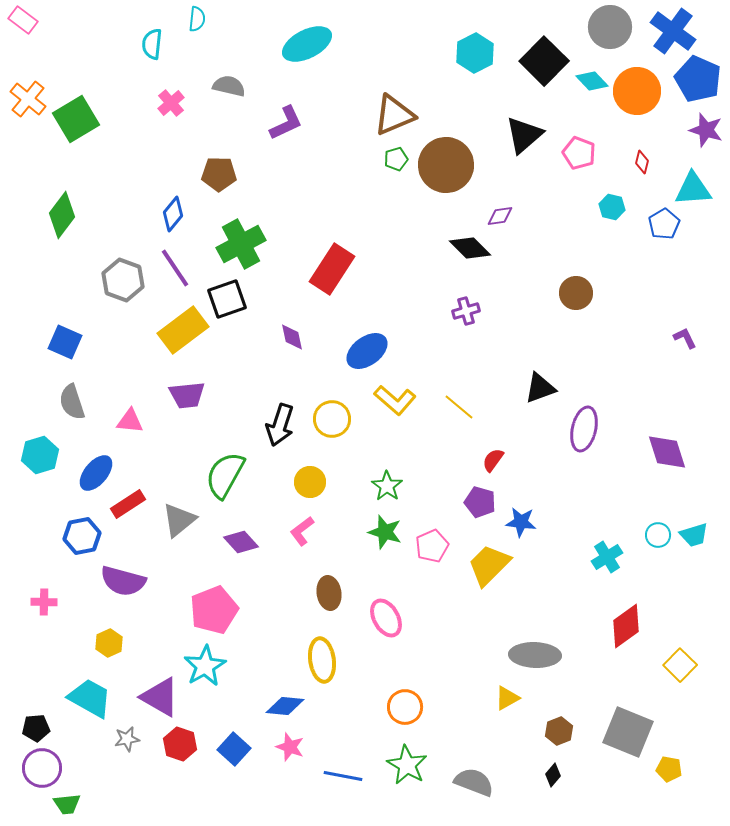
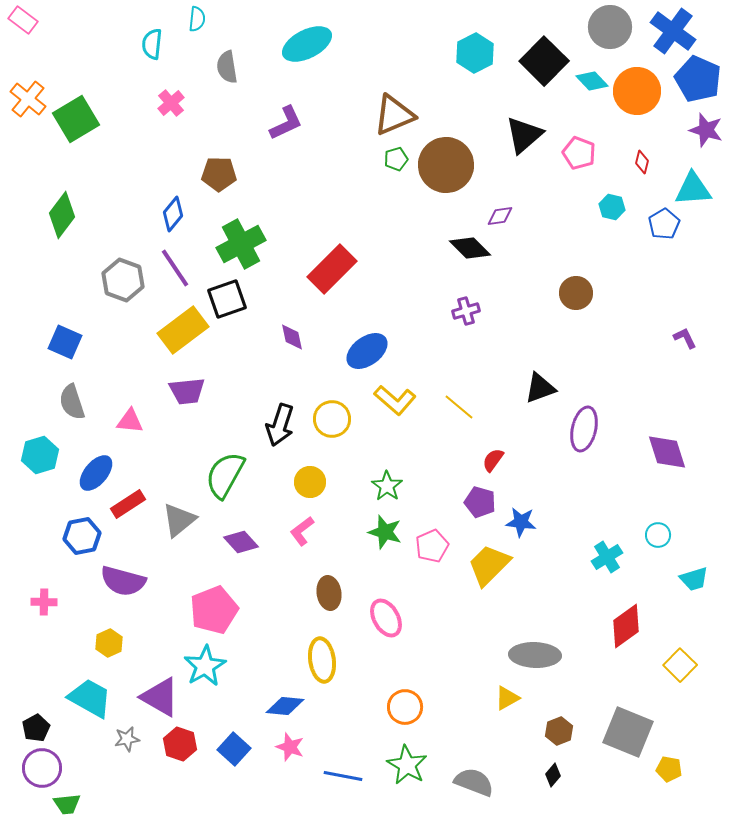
gray semicircle at (229, 86): moved 2 px left, 19 px up; rotated 112 degrees counterclockwise
red rectangle at (332, 269): rotated 12 degrees clockwise
purple trapezoid at (187, 395): moved 4 px up
cyan trapezoid at (694, 535): moved 44 px down
black pentagon at (36, 728): rotated 24 degrees counterclockwise
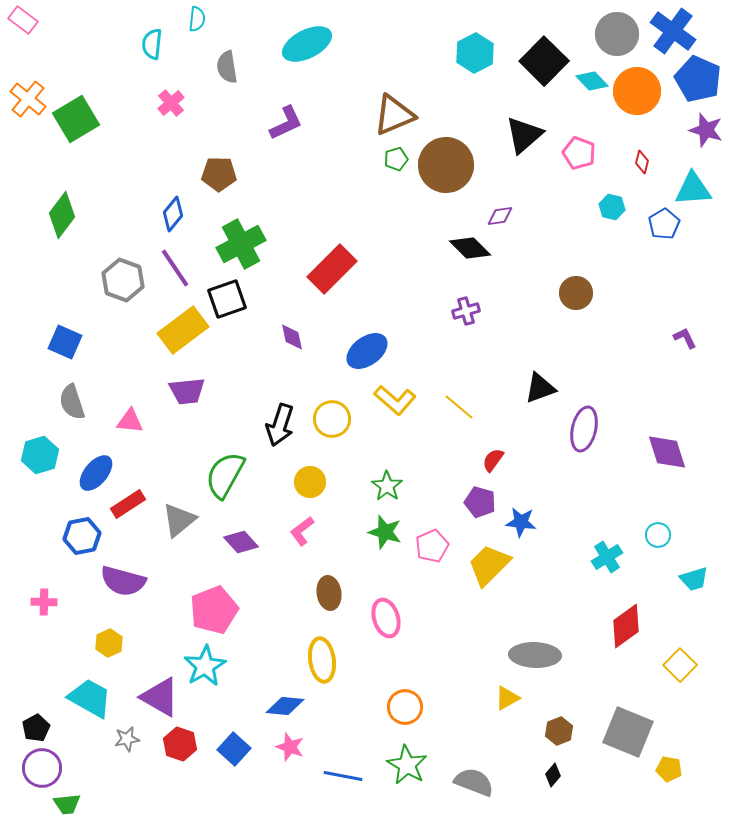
gray circle at (610, 27): moved 7 px right, 7 px down
pink ellipse at (386, 618): rotated 12 degrees clockwise
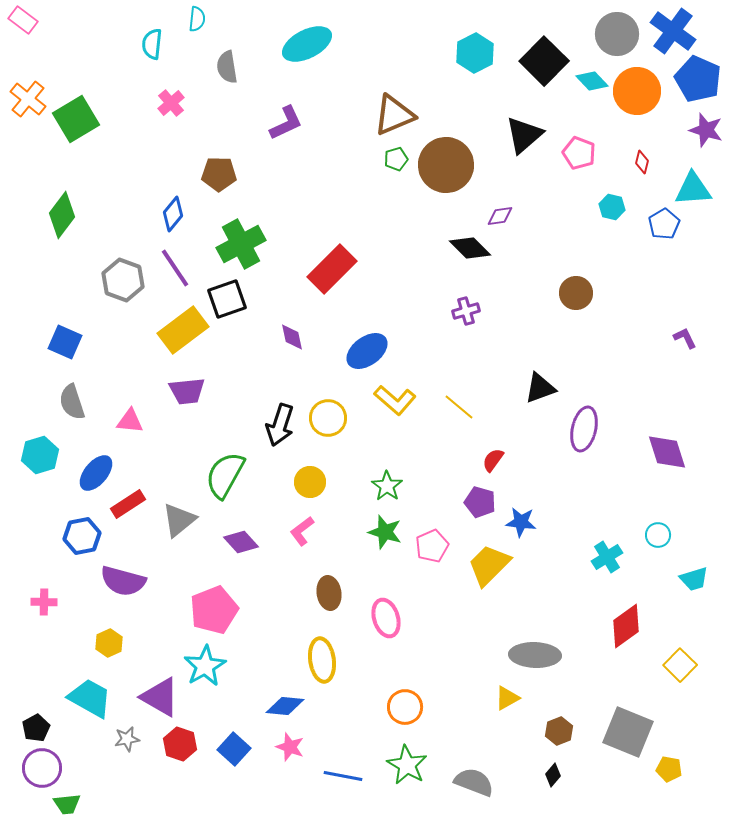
yellow circle at (332, 419): moved 4 px left, 1 px up
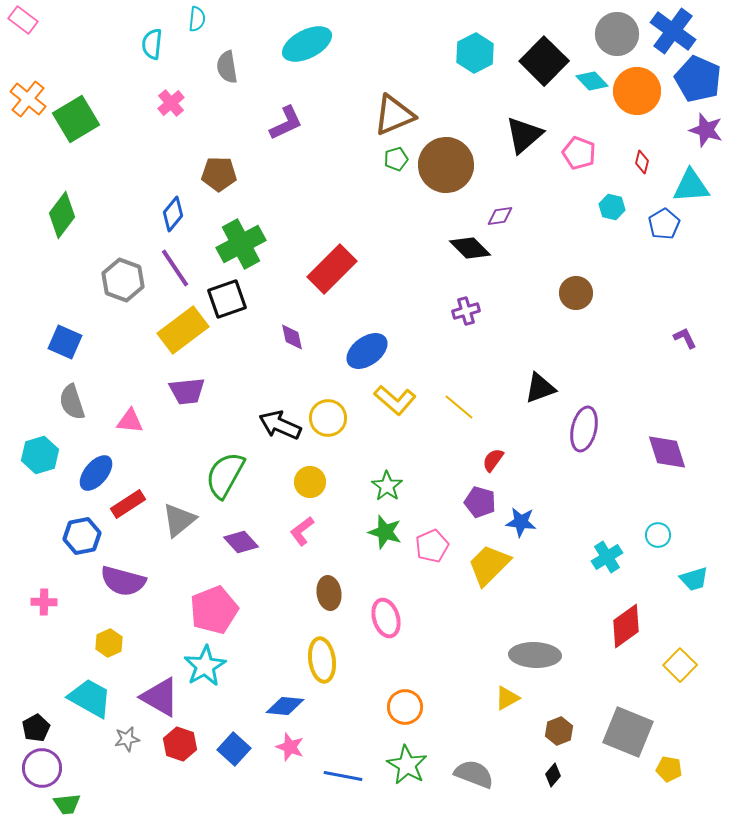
cyan triangle at (693, 189): moved 2 px left, 3 px up
black arrow at (280, 425): rotated 96 degrees clockwise
gray semicircle at (474, 782): moved 8 px up
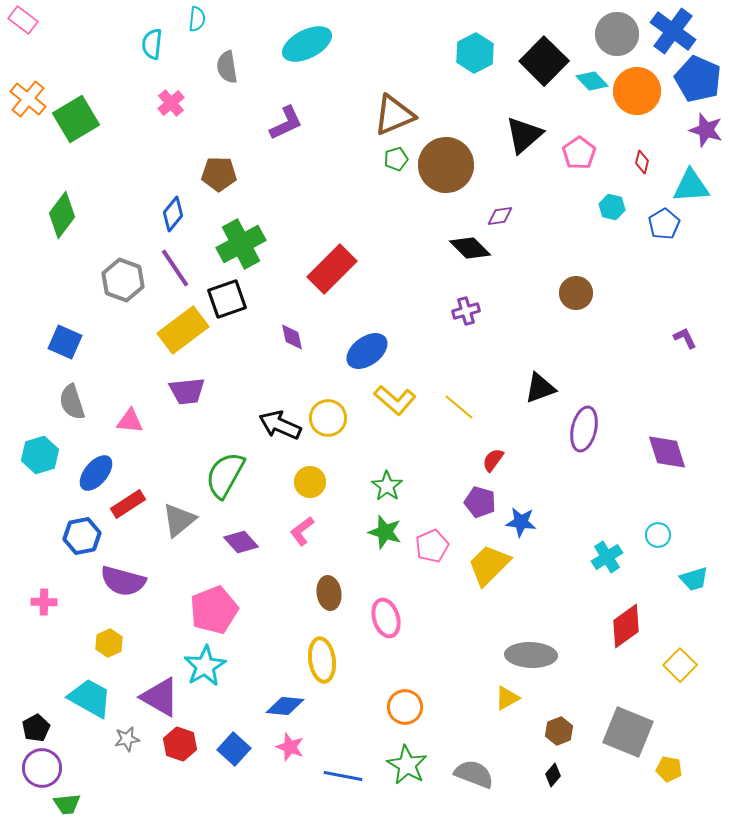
pink pentagon at (579, 153): rotated 16 degrees clockwise
gray ellipse at (535, 655): moved 4 px left
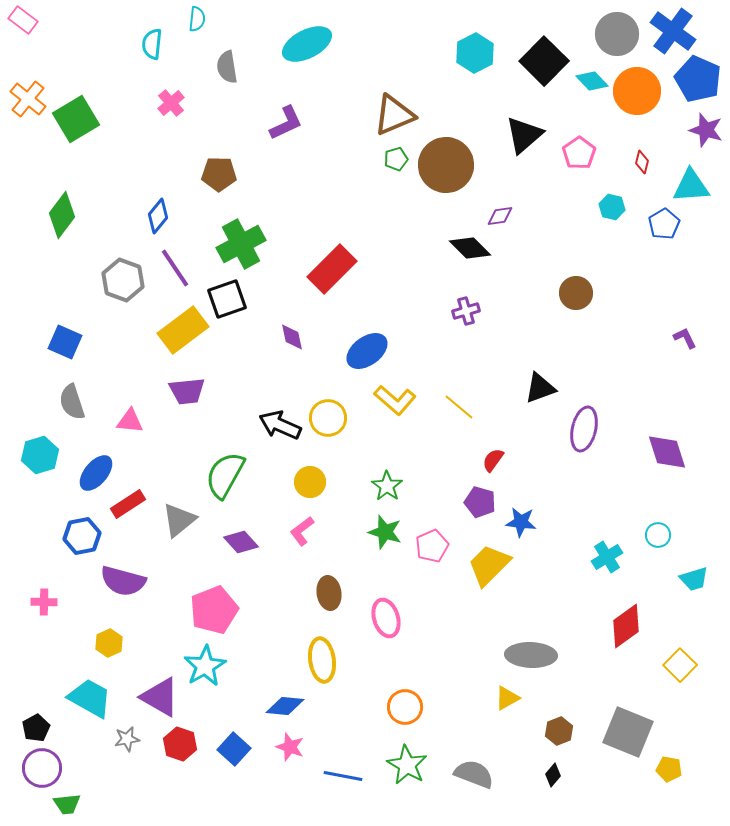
blue diamond at (173, 214): moved 15 px left, 2 px down
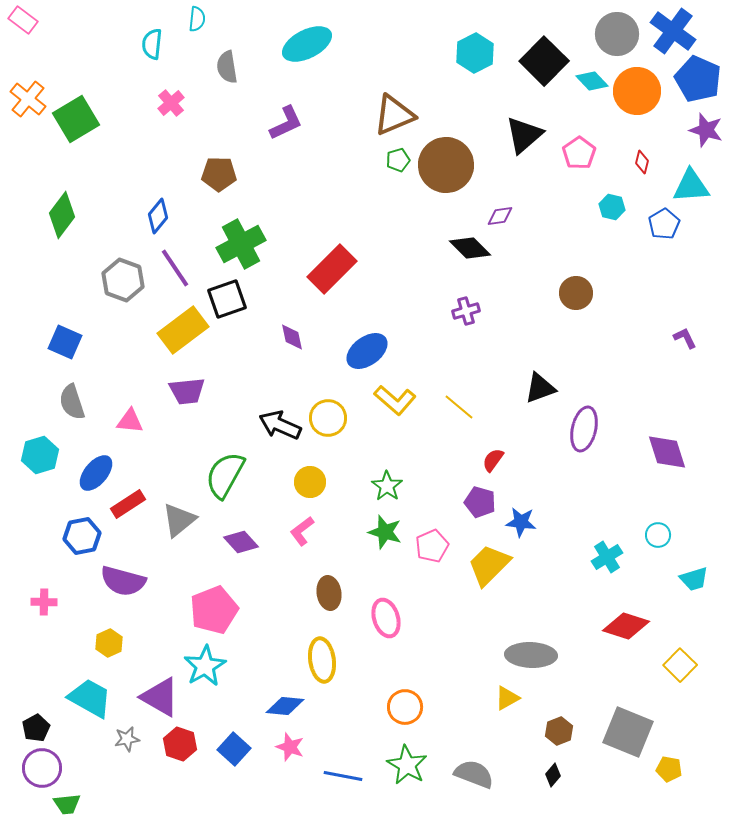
green pentagon at (396, 159): moved 2 px right, 1 px down
red diamond at (626, 626): rotated 54 degrees clockwise
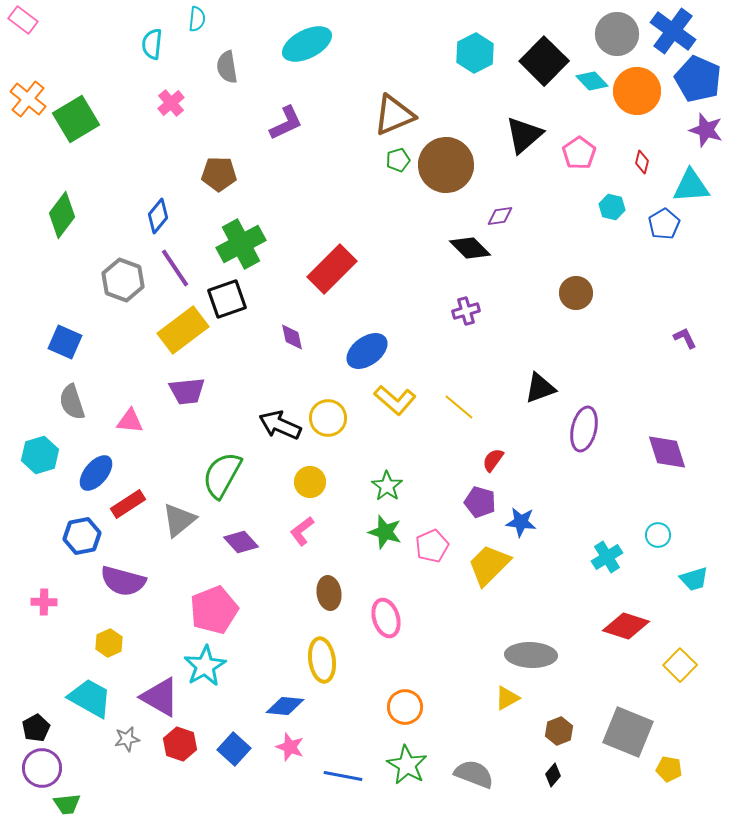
green semicircle at (225, 475): moved 3 px left
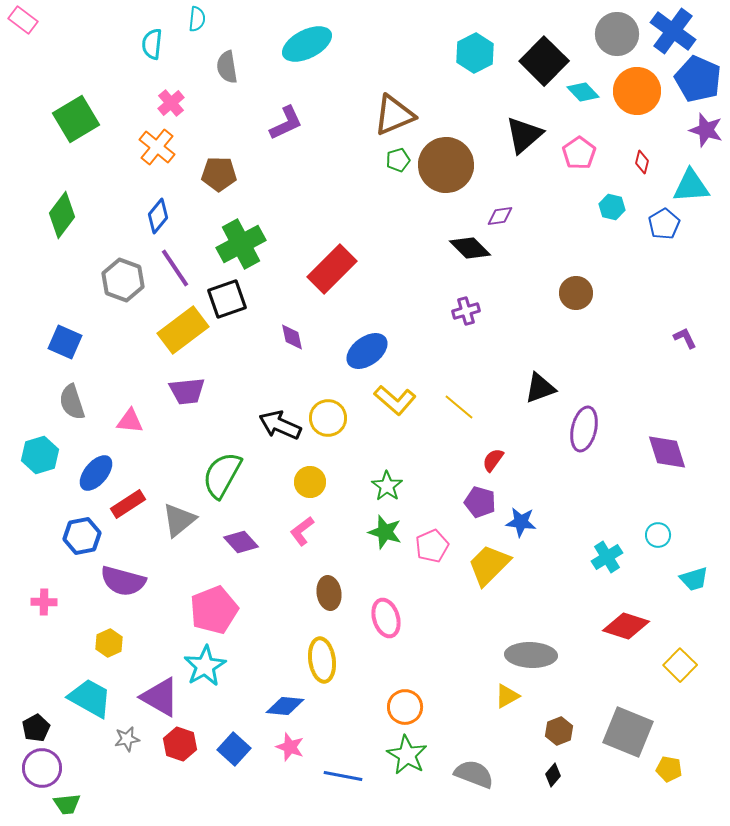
cyan diamond at (592, 81): moved 9 px left, 11 px down
orange cross at (28, 99): moved 129 px right, 48 px down
yellow triangle at (507, 698): moved 2 px up
green star at (407, 765): moved 10 px up
